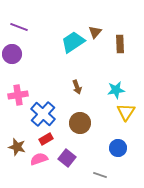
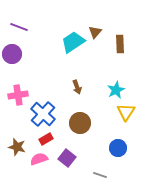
cyan star: rotated 18 degrees counterclockwise
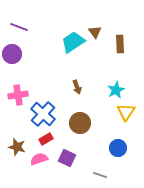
brown triangle: rotated 16 degrees counterclockwise
purple square: rotated 12 degrees counterclockwise
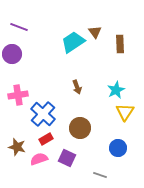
yellow triangle: moved 1 px left
brown circle: moved 5 px down
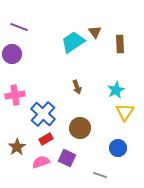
pink cross: moved 3 px left
brown star: rotated 24 degrees clockwise
pink semicircle: moved 2 px right, 3 px down
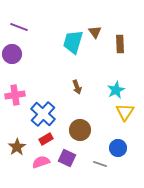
cyan trapezoid: rotated 40 degrees counterclockwise
brown circle: moved 2 px down
gray line: moved 11 px up
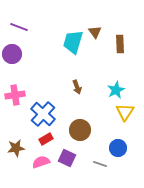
brown star: moved 1 px left, 1 px down; rotated 24 degrees clockwise
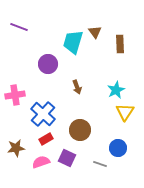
purple circle: moved 36 px right, 10 px down
